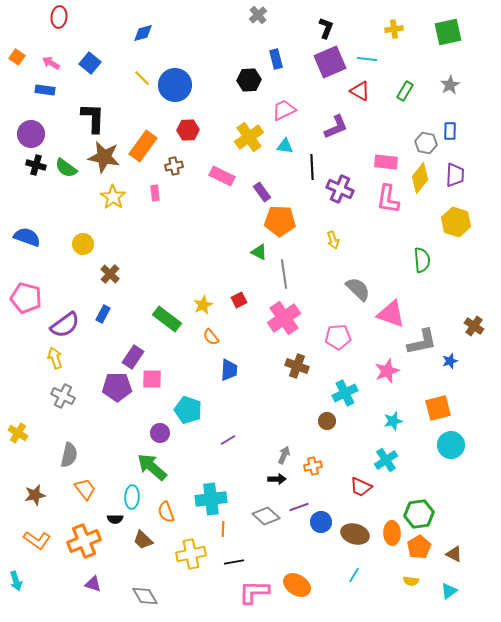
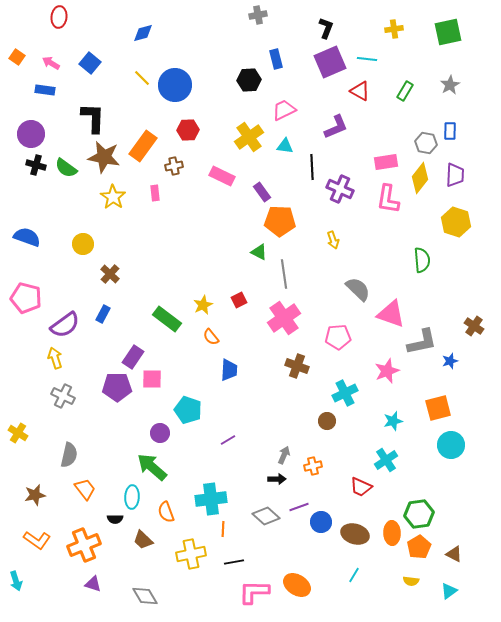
gray cross at (258, 15): rotated 30 degrees clockwise
pink rectangle at (386, 162): rotated 15 degrees counterclockwise
orange cross at (84, 541): moved 4 px down
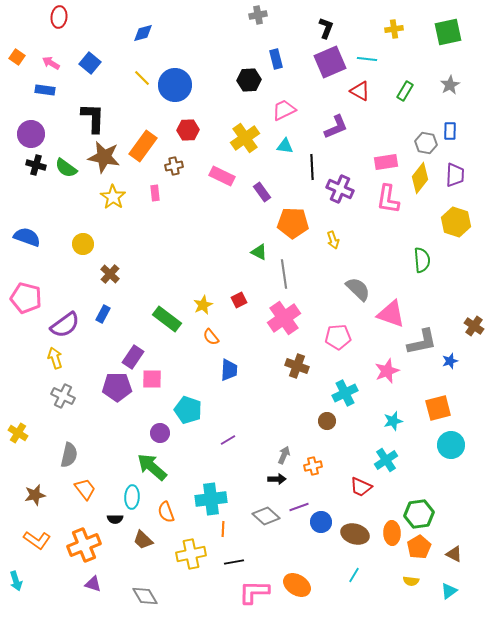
yellow cross at (249, 137): moved 4 px left, 1 px down
orange pentagon at (280, 221): moved 13 px right, 2 px down
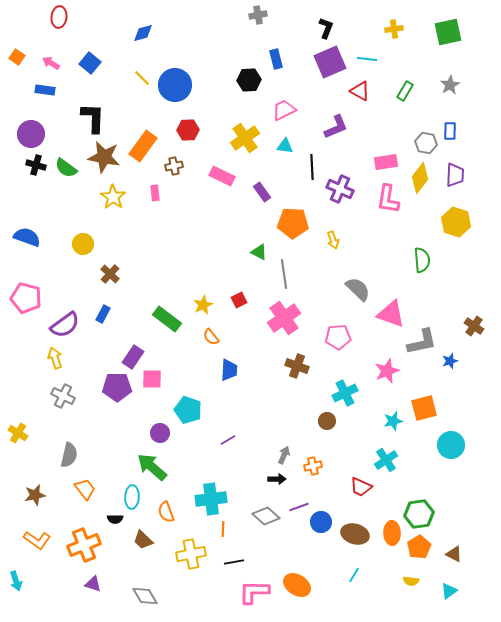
orange square at (438, 408): moved 14 px left
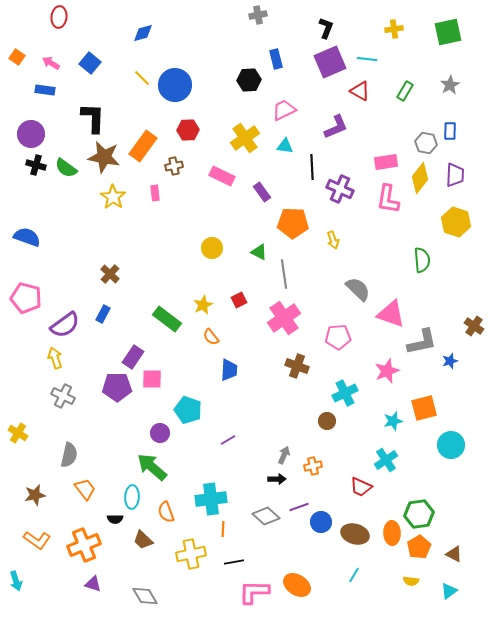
yellow circle at (83, 244): moved 129 px right, 4 px down
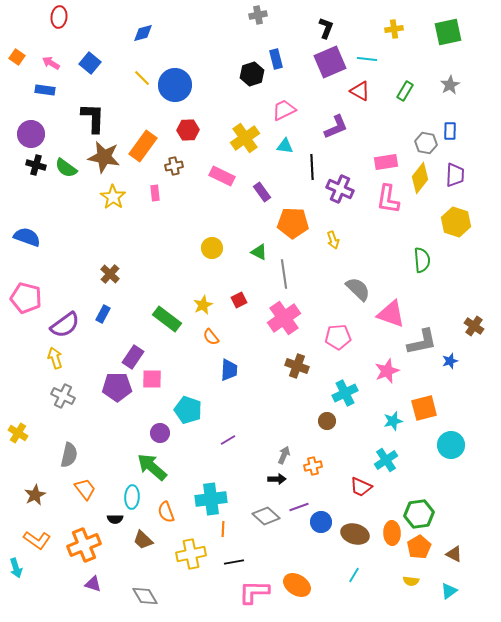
black hexagon at (249, 80): moved 3 px right, 6 px up; rotated 15 degrees counterclockwise
brown star at (35, 495): rotated 15 degrees counterclockwise
cyan arrow at (16, 581): moved 13 px up
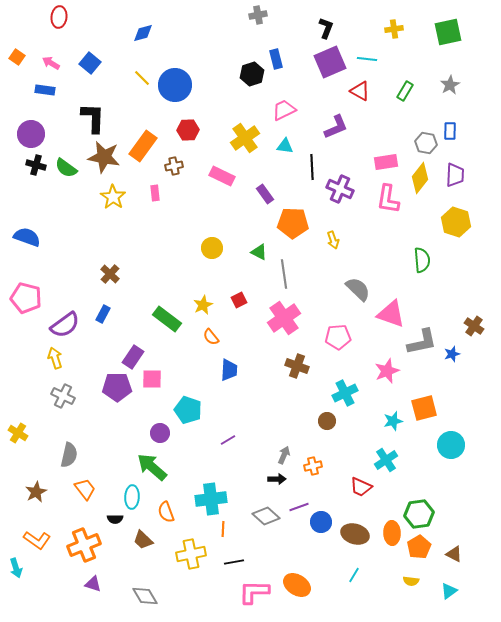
purple rectangle at (262, 192): moved 3 px right, 2 px down
blue star at (450, 361): moved 2 px right, 7 px up
brown star at (35, 495): moved 1 px right, 3 px up
